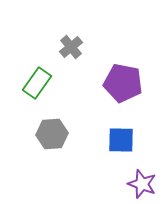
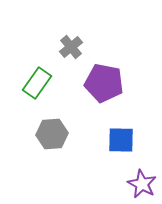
purple pentagon: moved 19 px left
purple star: rotated 8 degrees clockwise
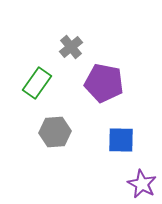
gray hexagon: moved 3 px right, 2 px up
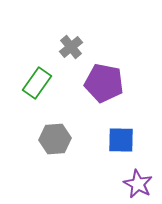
gray hexagon: moved 7 px down
purple star: moved 4 px left
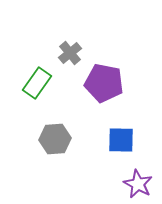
gray cross: moved 1 px left, 6 px down
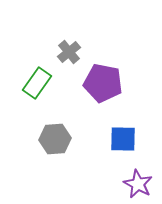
gray cross: moved 1 px left, 1 px up
purple pentagon: moved 1 px left
blue square: moved 2 px right, 1 px up
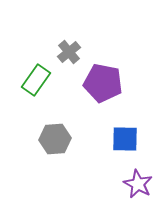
green rectangle: moved 1 px left, 3 px up
blue square: moved 2 px right
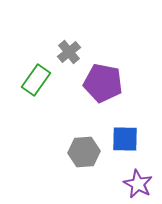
gray hexagon: moved 29 px right, 13 px down
